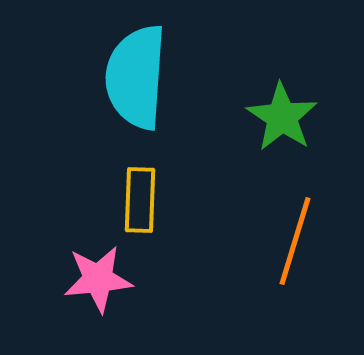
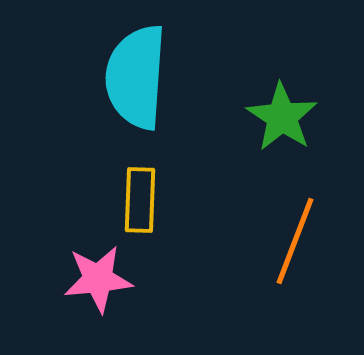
orange line: rotated 4 degrees clockwise
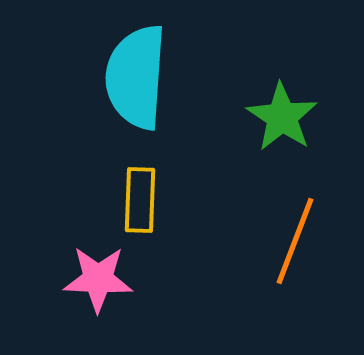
pink star: rotated 8 degrees clockwise
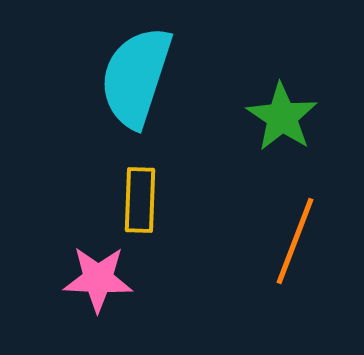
cyan semicircle: rotated 14 degrees clockwise
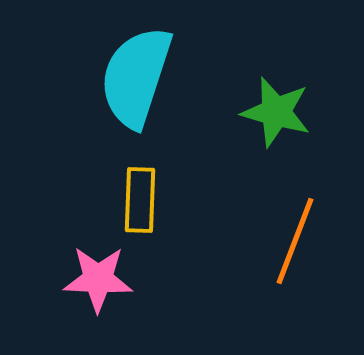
green star: moved 6 px left, 5 px up; rotated 18 degrees counterclockwise
